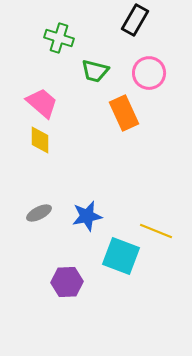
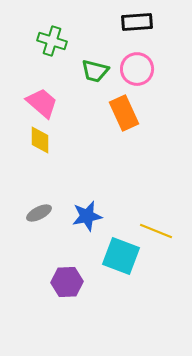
black rectangle: moved 2 px right, 2 px down; rotated 56 degrees clockwise
green cross: moved 7 px left, 3 px down
pink circle: moved 12 px left, 4 px up
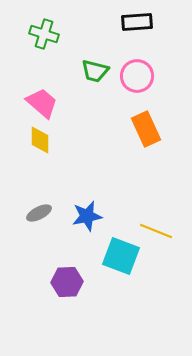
green cross: moved 8 px left, 7 px up
pink circle: moved 7 px down
orange rectangle: moved 22 px right, 16 px down
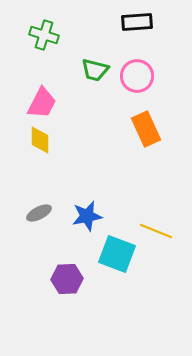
green cross: moved 1 px down
green trapezoid: moved 1 px up
pink trapezoid: rotated 76 degrees clockwise
cyan square: moved 4 px left, 2 px up
purple hexagon: moved 3 px up
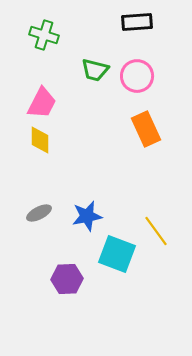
yellow line: rotated 32 degrees clockwise
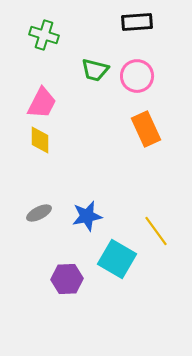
cyan square: moved 5 px down; rotated 9 degrees clockwise
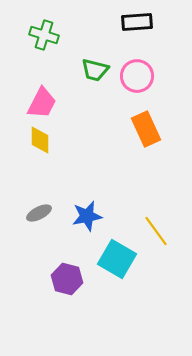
purple hexagon: rotated 16 degrees clockwise
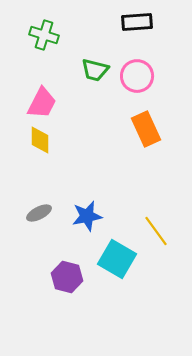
purple hexagon: moved 2 px up
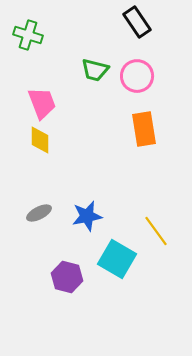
black rectangle: rotated 60 degrees clockwise
green cross: moved 16 px left
pink trapezoid: rotated 48 degrees counterclockwise
orange rectangle: moved 2 px left; rotated 16 degrees clockwise
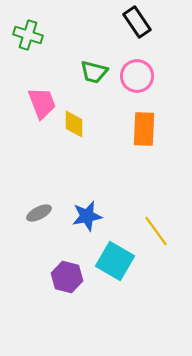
green trapezoid: moved 1 px left, 2 px down
orange rectangle: rotated 12 degrees clockwise
yellow diamond: moved 34 px right, 16 px up
cyan square: moved 2 px left, 2 px down
